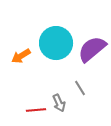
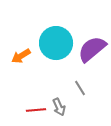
gray arrow: moved 4 px down
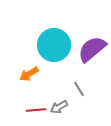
cyan circle: moved 2 px left, 2 px down
orange arrow: moved 8 px right, 18 px down
gray line: moved 1 px left, 1 px down
gray arrow: rotated 84 degrees clockwise
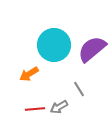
red line: moved 1 px left, 1 px up
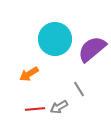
cyan circle: moved 1 px right, 6 px up
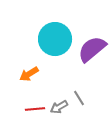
gray line: moved 9 px down
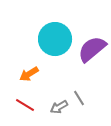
red line: moved 10 px left, 4 px up; rotated 36 degrees clockwise
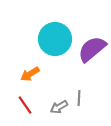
orange arrow: moved 1 px right
gray line: rotated 35 degrees clockwise
red line: rotated 24 degrees clockwise
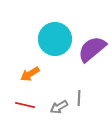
red line: rotated 42 degrees counterclockwise
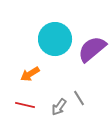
gray line: rotated 35 degrees counterclockwise
gray arrow: rotated 24 degrees counterclockwise
